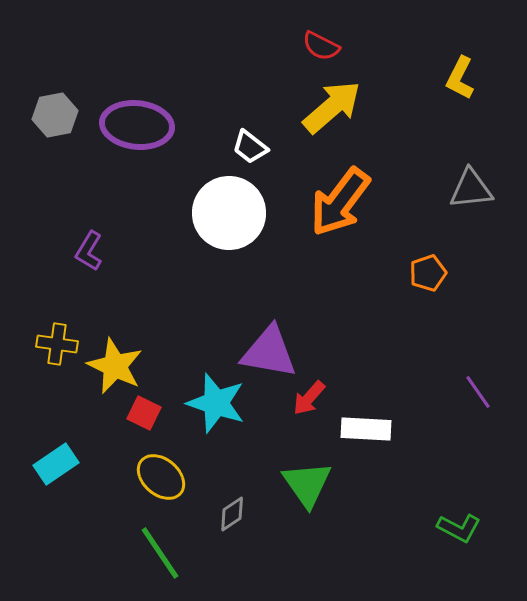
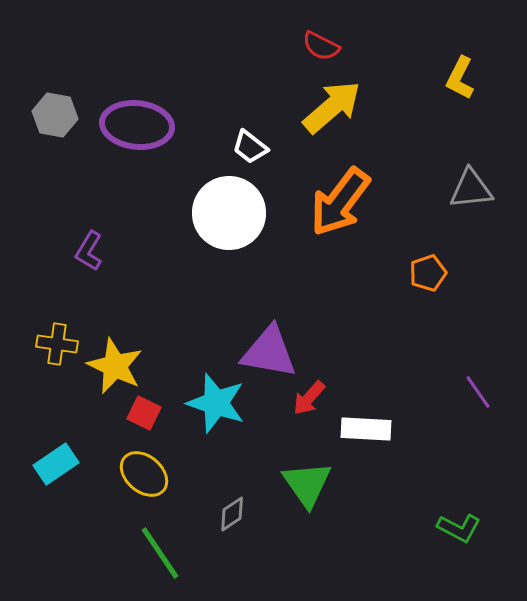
gray hexagon: rotated 21 degrees clockwise
yellow ellipse: moved 17 px left, 3 px up
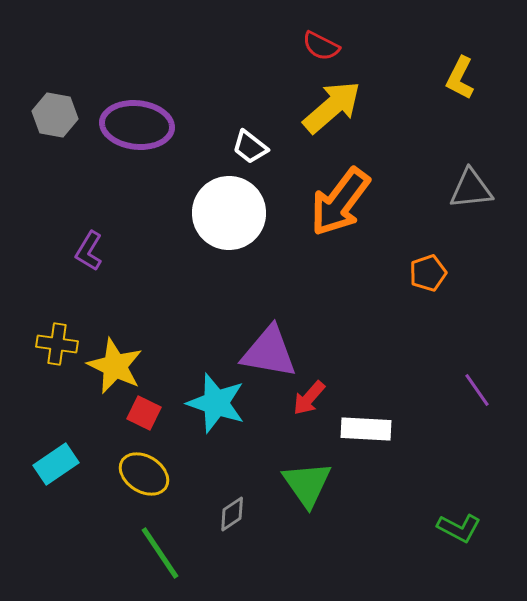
purple line: moved 1 px left, 2 px up
yellow ellipse: rotated 9 degrees counterclockwise
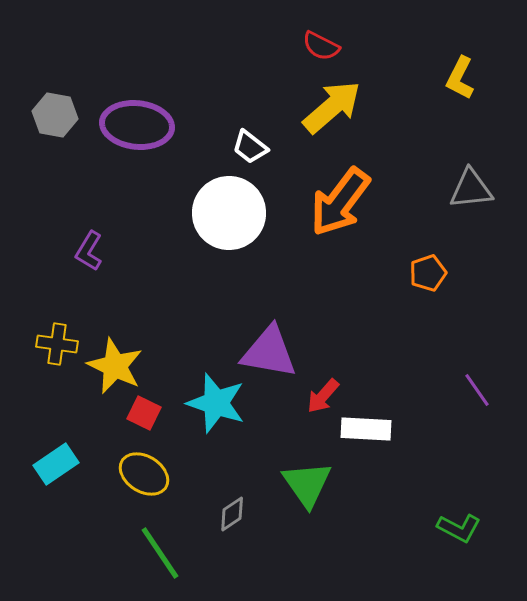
red arrow: moved 14 px right, 2 px up
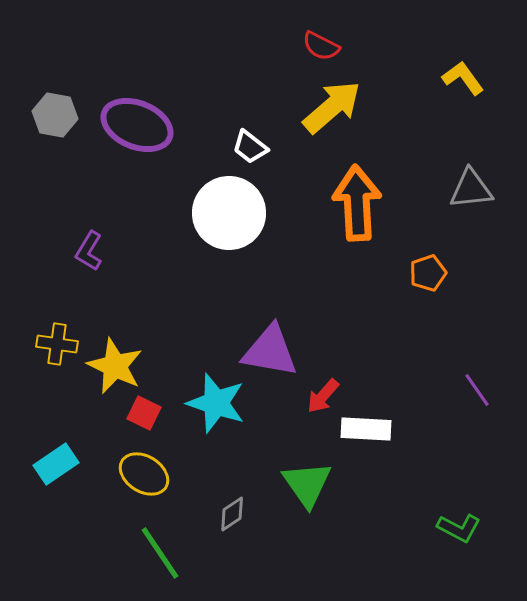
yellow L-shape: moved 3 px right; rotated 117 degrees clockwise
purple ellipse: rotated 16 degrees clockwise
orange arrow: moved 17 px right, 1 px down; rotated 140 degrees clockwise
purple triangle: moved 1 px right, 1 px up
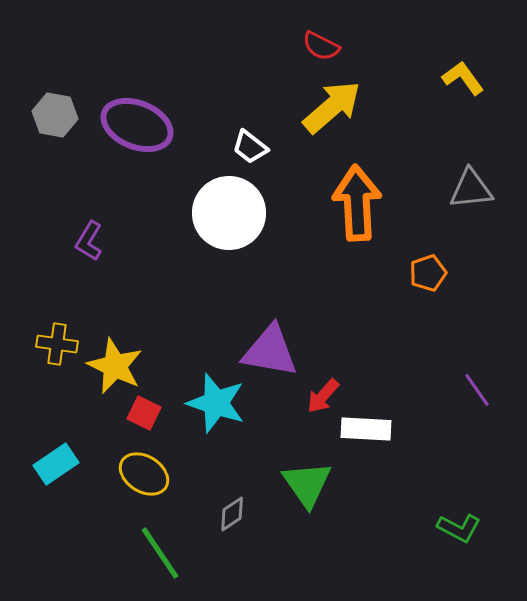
purple L-shape: moved 10 px up
